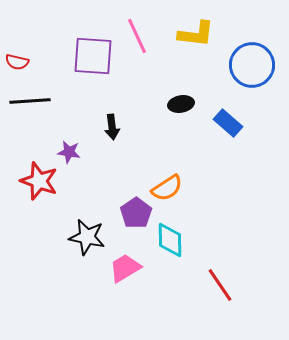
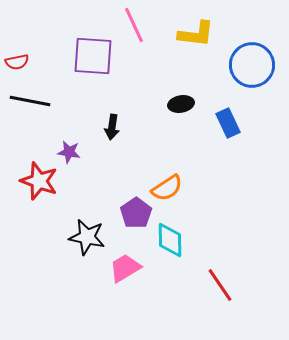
pink line: moved 3 px left, 11 px up
red semicircle: rotated 25 degrees counterclockwise
black line: rotated 15 degrees clockwise
blue rectangle: rotated 24 degrees clockwise
black arrow: rotated 15 degrees clockwise
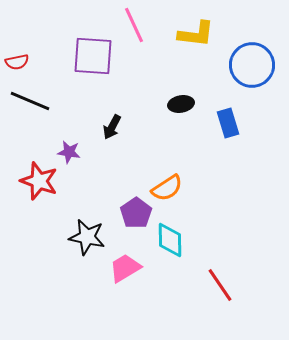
black line: rotated 12 degrees clockwise
blue rectangle: rotated 8 degrees clockwise
black arrow: rotated 20 degrees clockwise
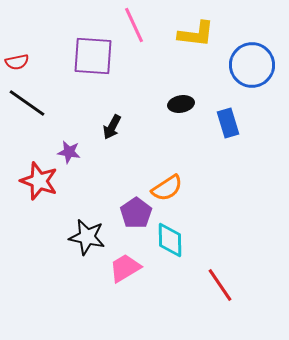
black line: moved 3 px left, 2 px down; rotated 12 degrees clockwise
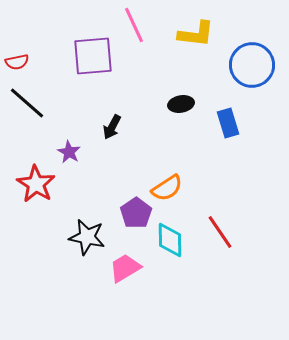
purple square: rotated 9 degrees counterclockwise
black line: rotated 6 degrees clockwise
purple star: rotated 20 degrees clockwise
red star: moved 3 px left, 3 px down; rotated 12 degrees clockwise
red line: moved 53 px up
